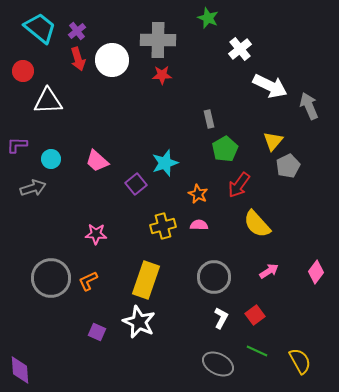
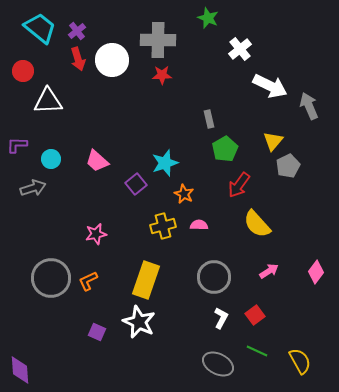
orange star at (198, 194): moved 14 px left
pink star at (96, 234): rotated 15 degrees counterclockwise
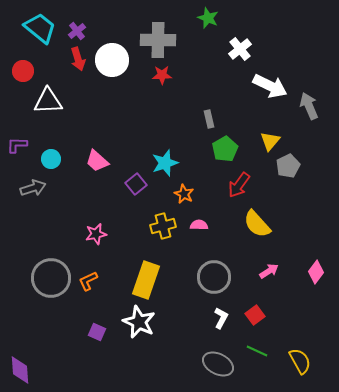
yellow triangle at (273, 141): moved 3 px left
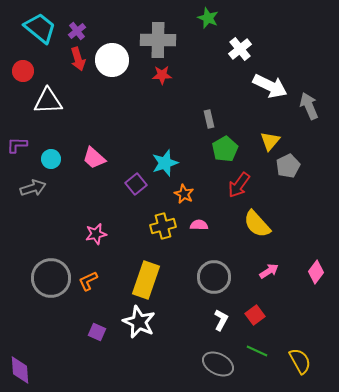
pink trapezoid at (97, 161): moved 3 px left, 3 px up
white L-shape at (221, 318): moved 2 px down
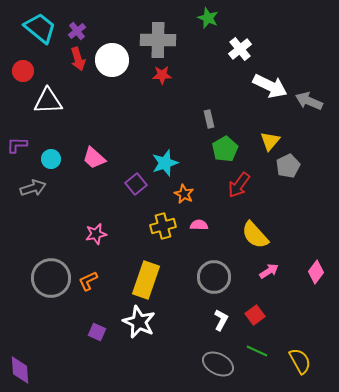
gray arrow at (309, 106): moved 5 px up; rotated 44 degrees counterclockwise
yellow semicircle at (257, 224): moved 2 px left, 11 px down
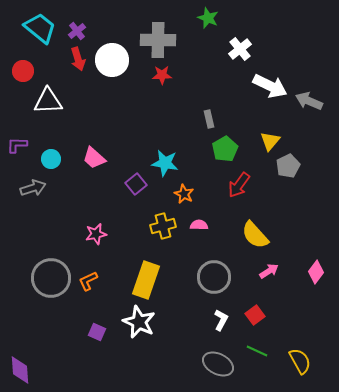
cyan star at (165, 163): rotated 28 degrees clockwise
